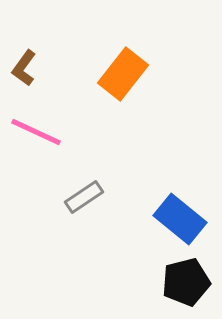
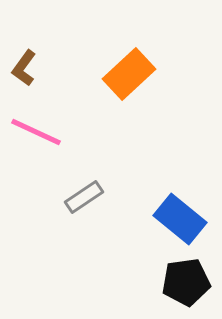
orange rectangle: moved 6 px right; rotated 9 degrees clockwise
black pentagon: rotated 6 degrees clockwise
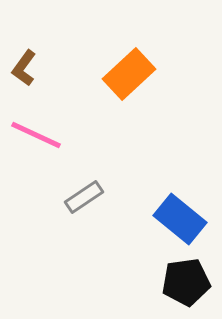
pink line: moved 3 px down
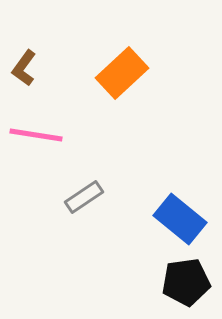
orange rectangle: moved 7 px left, 1 px up
pink line: rotated 16 degrees counterclockwise
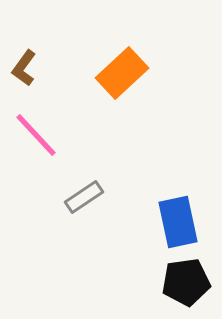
pink line: rotated 38 degrees clockwise
blue rectangle: moved 2 px left, 3 px down; rotated 39 degrees clockwise
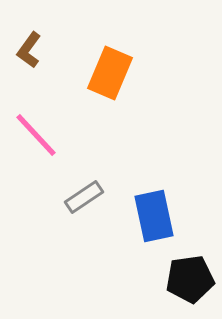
brown L-shape: moved 5 px right, 18 px up
orange rectangle: moved 12 px left; rotated 24 degrees counterclockwise
blue rectangle: moved 24 px left, 6 px up
black pentagon: moved 4 px right, 3 px up
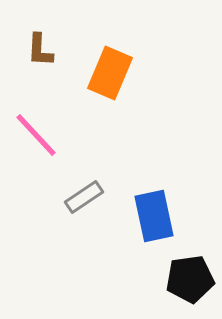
brown L-shape: moved 11 px right; rotated 33 degrees counterclockwise
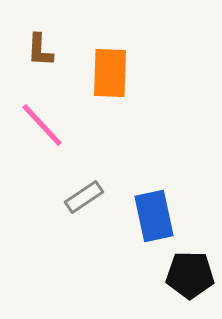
orange rectangle: rotated 21 degrees counterclockwise
pink line: moved 6 px right, 10 px up
black pentagon: moved 4 px up; rotated 9 degrees clockwise
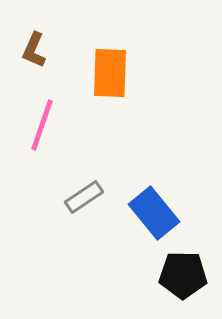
brown L-shape: moved 6 px left; rotated 21 degrees clockwise
pink line: rotated 62 degrees clockwise
blue rectangle: moved 3 px up; rotated 27 degrees counterclockwise
black pentagon: moved 7 px left
